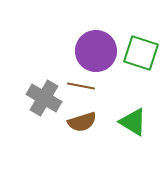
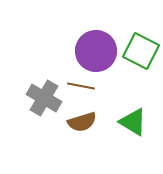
green square: moved 2 px up; rotated 9 degrees clockwise
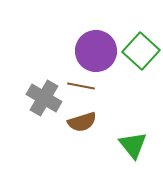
green square: rotated 15 degrees clockwise
green triangle: moved 23 px down; rotated 20 degrees clockwise
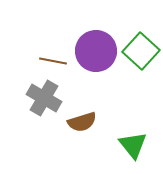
brown line: moved 28 px left, 25 px up
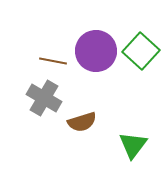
green triangle: rotated 16 degrees clockwise
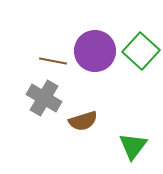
purple circle: moved 1 px left
brown semicircle: moved 1 px right, 1 px up
green triangle: moved 1 px down
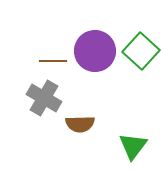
brown line: rotated 12 degrees counterclockwise
brown semicircle: moved 3 px left, 3 px down; rotated 16 degrees clockwise
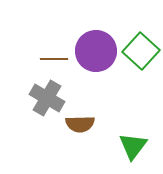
purple circle: moved 1 px right
brown line: moved 1 px right, 2 px up
gray cross: moved 3 px right
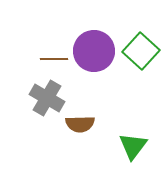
purple circle: moved 2 px left
